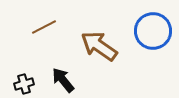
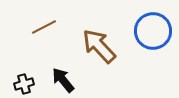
brown arrow: rotated 12 degrees clockwise
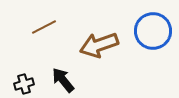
brown arrow: moved 1 px up; rotated 66 degrees counterclockwise
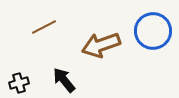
brown arrow: moved 2 px right
black arrow: moved 1 px right
black cross: moved 5 px left, 1 px up
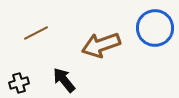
brown line: moved 8 px left, 6 px down
blue circle: moved 2 px right, 3 px up
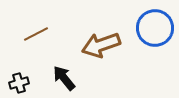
brown line: moved 1 px down
black arrow: moved 2 px up
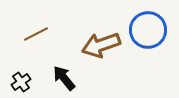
blue circle: moved 7 px left, 2 px down
black cross: moved 2 px right, 1 px up; rotated 18 degrees counterclockwise
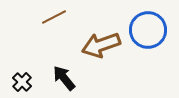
brown line: moved 18 px right, 17 px up
black cross: moved 1 px right; rotated 12 degrees counterclockwise
